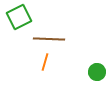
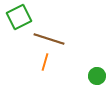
brown line: rotated 16 degrees clockwise
green circle: moved 4 px down
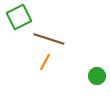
orange line: rotated 12 degrees clockwise
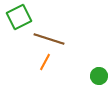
green circle: moved 2 px right
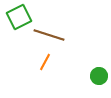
brown line: moved 4 px up
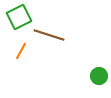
orange line: moved 24 px left, 11 px up
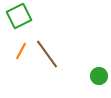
green square: moved 1 px up
brown line: moved 2 px left, 19 px down; rotated 36 degrees clockwise
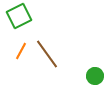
green circle: moved 4 px left
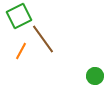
brown line: moved 4 px left, 15 px up
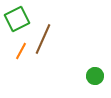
green square: moved 2 px left, 3 px down
brown line: rotated 60 degrees clockwise
